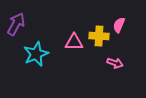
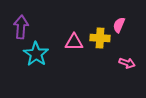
purple arrow: moved 5 px right, 3 px down; rotated 25 degrees counterclockwise
yellow cross: moved 1 px right, 2 px down
cyan star: rotated 15 degrees counterclockwise
pink arrow: moved 12 px right
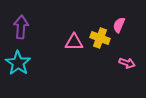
yellow cross: rotated 18 degrees clockwise
cyan star: moved 18 px left, 9 px down
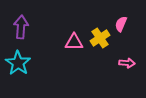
pink semicircle: moved 2 px right, 1 px up
yellow cross: rotated 36 degrees clockwise
pink arrow: rotated 14 degrees counterclockwise
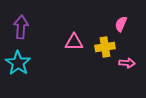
yellow cross: moved 5 px right, 9 px down; rotated 24 degrees clockwise
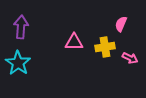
pink arrow: moved 3 px right, 5 px up; rotated 21 degrees clockwise
